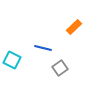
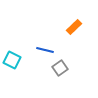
blue line: moved 2 px right, 2 px down
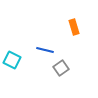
orange rectangle: rotated 63 degrees counterclockwise
gray square: moved 1 px right
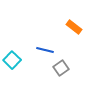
orange rectangle: rotated 35 degrees counterclockwise
cyan square: rotated 18 degrees clockwise
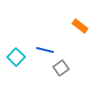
orange rectangle: moved 6 px right, 1 px up
cyan square: moved 4 px right, 3 px up
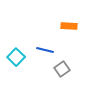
orange rectangle: moved 11 px left; rotated 35 degrees counterclockwise
gray square: moved 1 px right, 1 px down
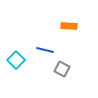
cyan square: moved 3 px down
gray square: rotated 28 degrees counterclockwise
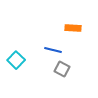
orange rectangle: moved 4 px right, 2 px down
blue line: moved 8 px right
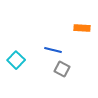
orange rectangle: moved 9 px right
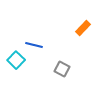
orange rectangle: moved 1 px right; rotated 49 degrees counterclockwise
blue line: moved 19 px left, 5 px up
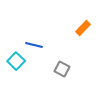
cyan square: moved 1 px down
